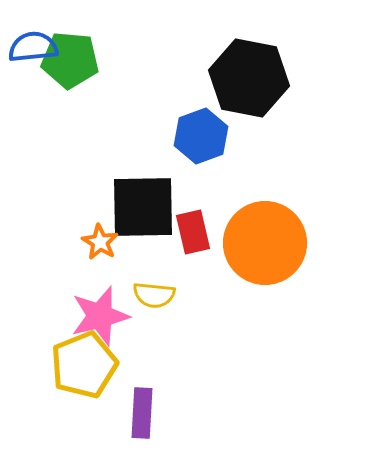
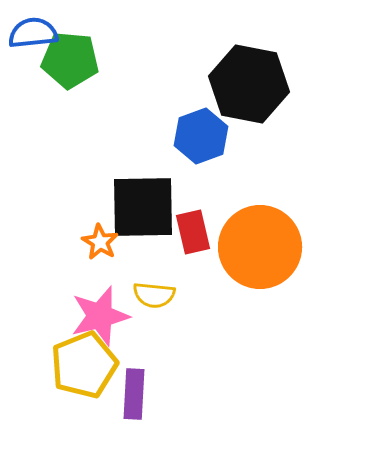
blue semicircle: moved 14 px up
black hexagon: moved 6 px down
orange circle: moved 5 px left, 4 px down
purple rectangle: moved 8 px left, 19 px up
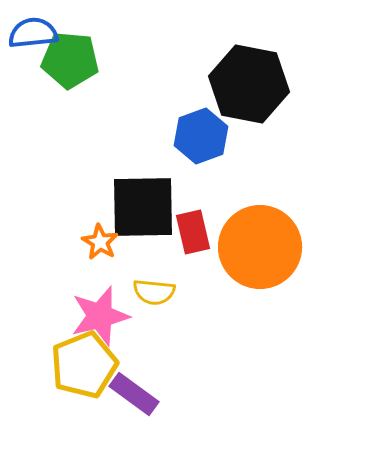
yellow semicircle: moved 3 px up
purple rectangle: rotated 57 degrees counterclockwise
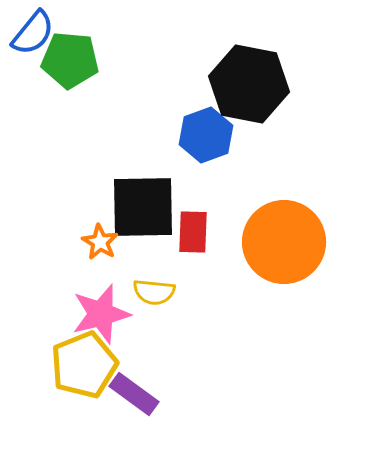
blue semicircle: rotated 135 degrees clockwise
blue hexagon: moved 5 px right, 1 px up
red rectangle: rotated 15 degrees clockwise
orange circle: moved 24 px right, 5 px up
pink star: moved 1 px right, 2 px up
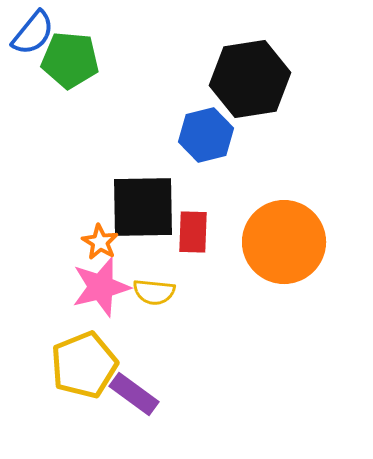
black hexagon: moved 1 px right, 5 px up; rotated 20 degrees counterclockwise
blue hexagon: rotated 6 degrees clockwise
pink star: moved 27 px up
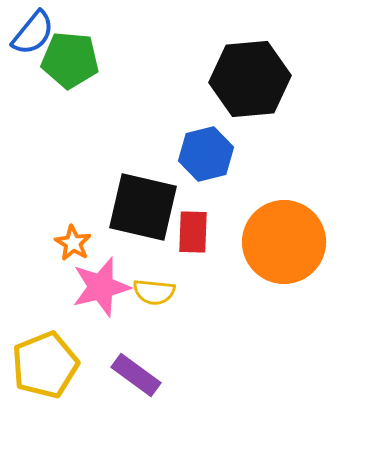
black hexagon: rotated 4 degrees clockwise
blue hexagon: moved 19 px down
black square: rotated 14 degrees clockwise
orange star: moved 27 px left, 1 px down
yellow pentagon: moved 39 px left
purple rectangle: moved 2 px right, 19 px up
